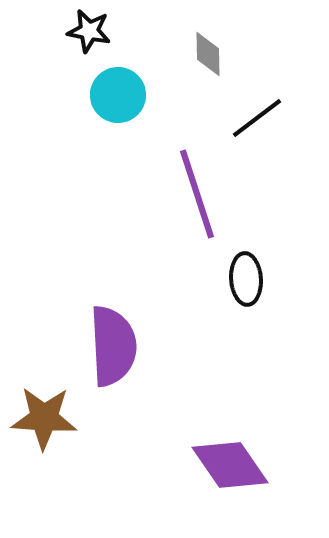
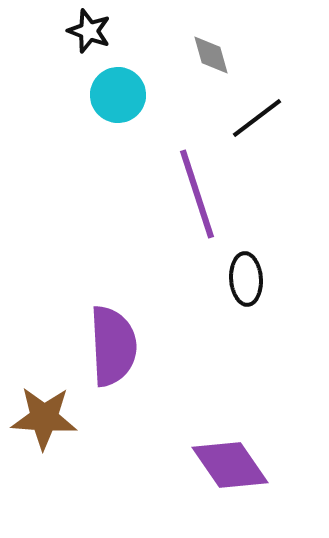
black star: rotated 9 degrees clockwise
gray diamond: moved 3 px right, 1 px down; rotated 15 degrees counterclockwise
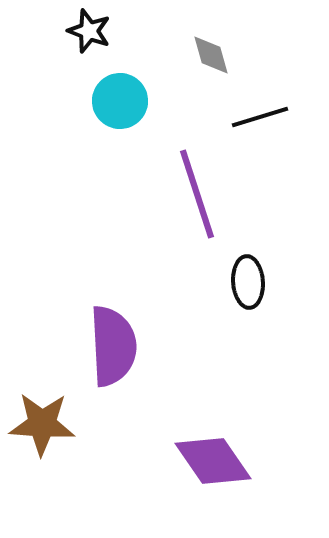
cyan circle: moved 2 px right, 6 px down
black line: moved 3 px right, 1 px up; rotated 20 degrees clockwise
black ellipse: moved 2 px right, 3 px down
brown star: moved 2 px left, 6 px down
purple diamond: moved 17 px left, 4 px up
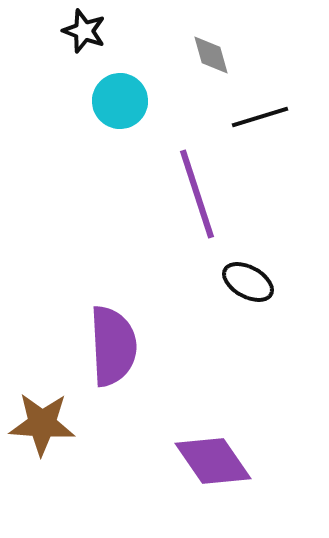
black star: moved 5 px left
black ellipse: rotated 57 degrees counterclockwise
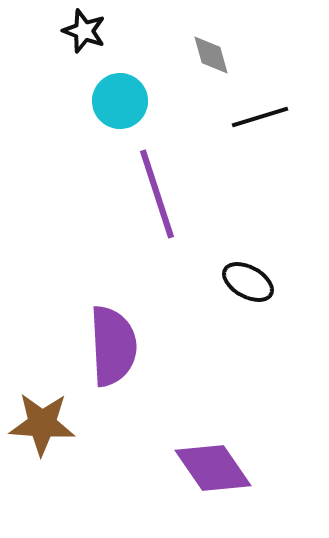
purple line: moved 40 px left
purple diamond: moved 7 px down
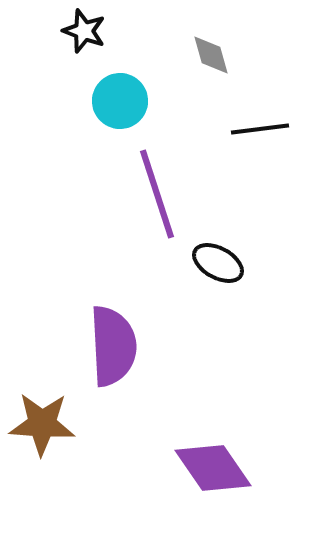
black line: moved 12 px down; rotated 10 degrees clockwise
black ellipse: moved 30 px left, 19 px up
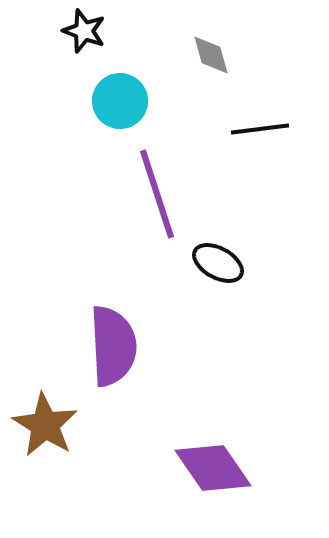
brown star: moved 3 px right, 1 px down; rotated 28 degrees clockwise
